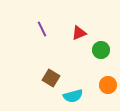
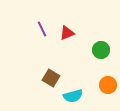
red triangle: moved 12 px left
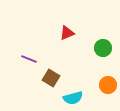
purple line: moved 13 px left, 30 px down; rotated 42 degrees counterclockwise
green circle: moved 2 px right, 2 px up
cyan semicircle: moved 2 px down
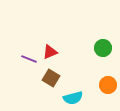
red triangle: moved 17 px left, 19 px down
